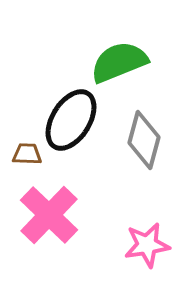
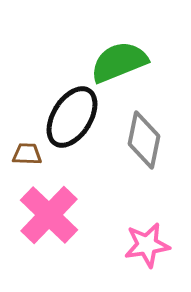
black ellipse: moved 1 px right, 3 px up
gray diamond: rotated 4 degrees counterclockwise
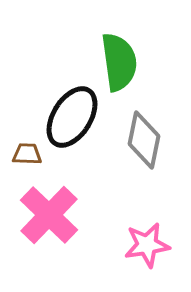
green semicircle: rotated 104 degrees clockwise
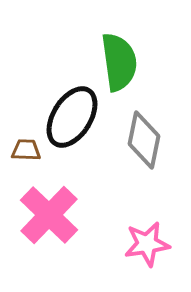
brown trapezoid: moved 1 px left, 4 px up
pink star: moved 1 px up
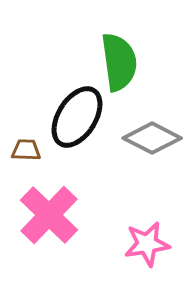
black ellipse: moved 5 px right
gray diamond: moved 8 px right, 2 px up; rotated 74 degrees counterclockwise
